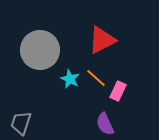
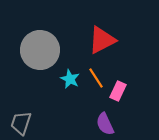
orange line: rotated 15 degrees clockwise
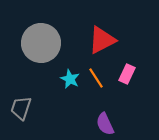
gray circle: moved 1 px right, 7 px up
pink rectangle: moved 9 px right, 17 px up
gray trapezoid: moved 15 px up
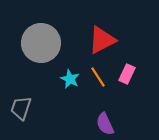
orange line: moved 2 px right, 1 px up
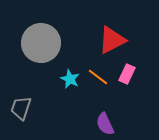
red triangle: moved 10 px right
orange line: rotated 20 degrees counterclockwise
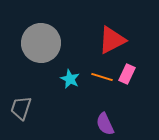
orange line: moved 4 px right; rotated 20 degrees counterclockwise
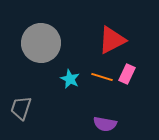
purple semicircle: rotated 55 degrees counterclockwise
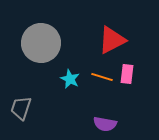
pink rectangle: rotated 18 degrees counterclockwise
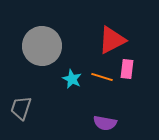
gray circle: moved 1 px right, 3 px down
pink rectangle: moved 5 px up
cyan star: moved 2 px right
purple semicircle: moved 1 px up
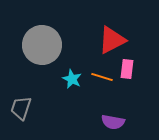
gray circle: moved 1 px up
purple semicircle: moved 8 px right, 1 px up
